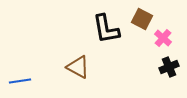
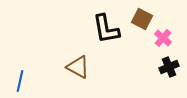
blue line: rotated 70 degrees counterclockwise
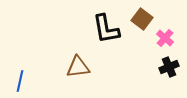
brown square: rotated 10 degrees clockwise
pink cross: moved 2 px right
brown triangle: rotated 35 degrees counterclockwise
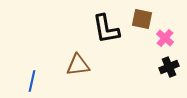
brown square: rotated 25 degrees counterclockwise
brown triangle: moved 2 px up
blue line: moved 12 px right
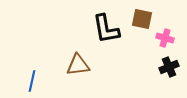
pink cross: rotated 24 degrees counterclockwise
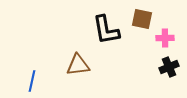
black L-shape: moved 1 px down
pink cross: rotated 18 degrees counterclockwise
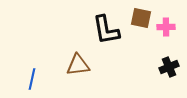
brown square: moved 1 px left, 1 px up
pink cross: moved 1 px right, 11 px up
blue line: moved 2 px up
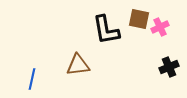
brown square: moved 2 px left, 1 px down
pink cross: moved 6 px left; rotated 24 degrees counterclockwise
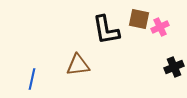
black cross: moved 5 px right
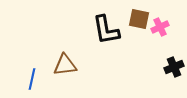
brown triangle: moved 13 px left
